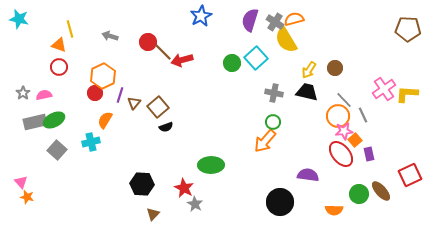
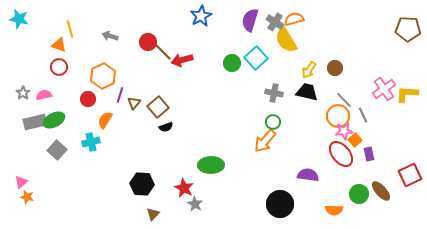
red circle at (95, 93): moved 7 px left, 6 px down
pink triangle at (21, 182): rotated 32 degrees clockwise
black circle at (280, 202): moved 2 px down
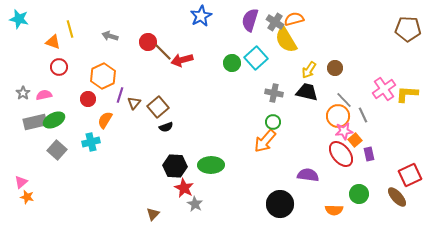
orange triangle at (59, 45): moved 6 px left, 3 px up
black hexagon at (142, 184): moved 33 px right, 18 px up
brown ellipse at (381, 191): moved 16 px right, 6 px down
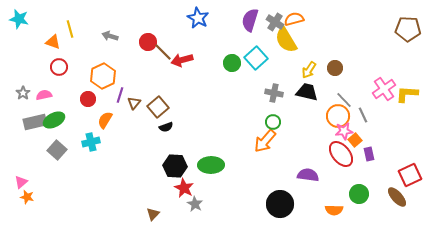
blue star at (201, 16): moved 3 px left, 2 px down; rotated 15 degrees counterclockwise
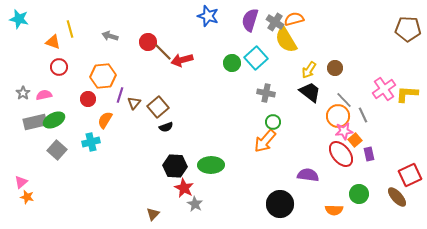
blue star at (198, 18): moved 10 px right, 2 px up; rotated 10 degrees counterclockwise
orange hexagon at (103, 76): rotated 20 degrees clockwise
black trapezoid at (307, 92): moved 3 px right; rotated 25 degrees clockwise
gray cross at (274, 93): moved 8 px left
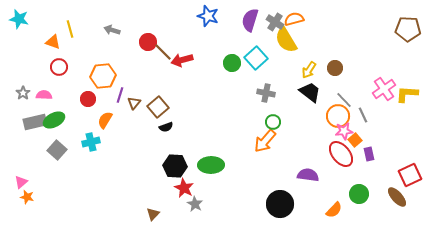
gray arrow at (110, 36): moved 2 px right, 6 px up
pink semicircle at (44, 95): rotated 14 degrees clockwise
orange semicircle at (334, 210): rotated 48 degrees counterclockwise
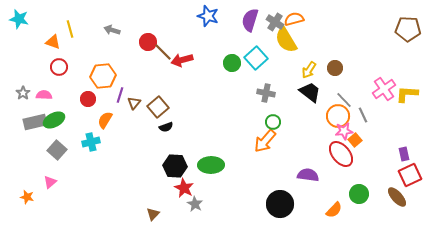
purple rectangle at (369, 154): moved 35 px right
pink triangle at (21, 182): moved 29 px right
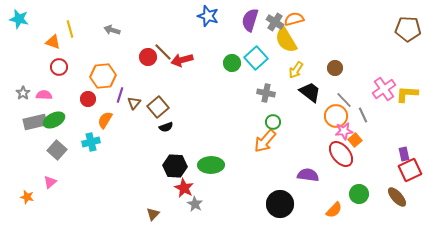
red circle at (148, 42): moved 15 px down
yellow arrow at (309, 70): moved 13 px left
orange circle at (338, 116): moved 2 px left
red square at (410, 175): moved 5 px up
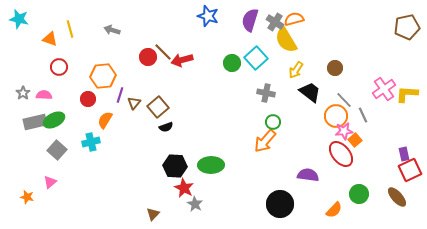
brown pentagon at (408, 29): moved 1 px left, 2 px up; rotated 15 degrees counterclockwise
orange triangle at (53, 42): moved 3 px left, 3 px up
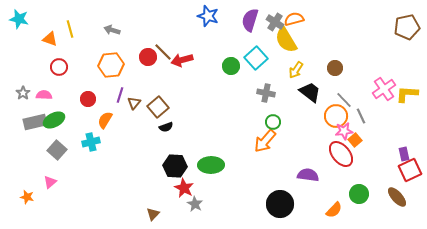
green circle at (232, 63): moved 1 px left, 3 px down
orange hexagon at (103, 76): moved 8 px right, 11 px up
gray line at (363, 115): moved 2 px left, 1 px down
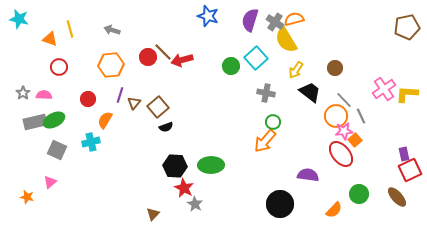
gray square at (57, 150): rotated 18 degrees counterclockwise
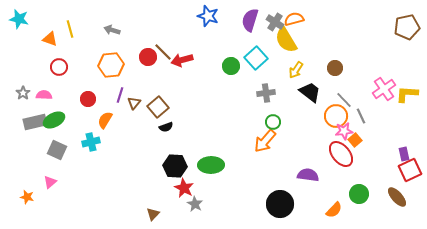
gray cross at (266, 93): rotated 18 degrees counterclockwise
